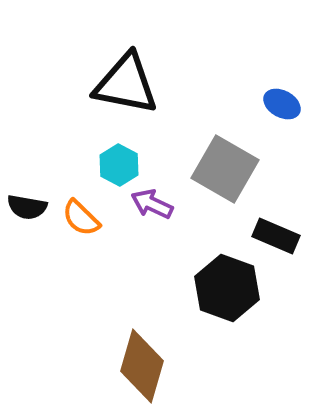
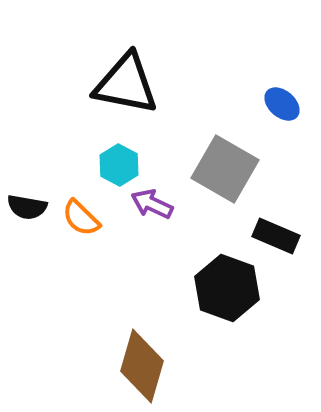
blue ellipse: rotated 12 degrees clockwise
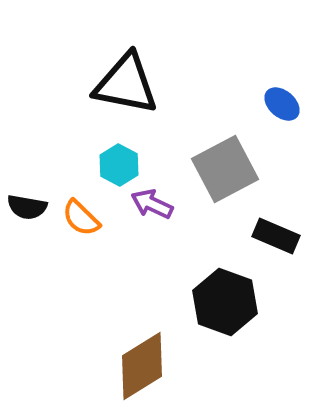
gray square: rotated 32 degrees clockwise
black hexagon: moved 2 px left, 14 px down
brown diamond: rotated 42 degrees clockwise
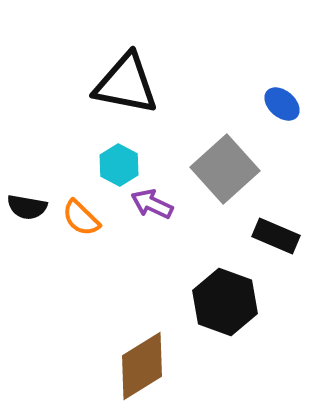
gray square: rotated 14 degrees counterclockwise
